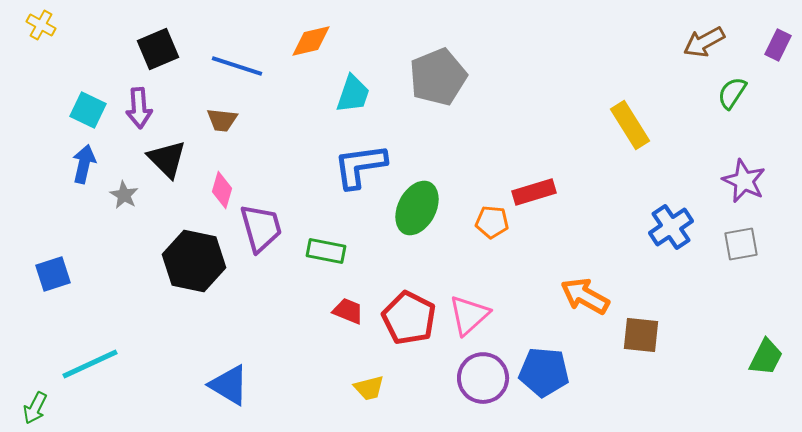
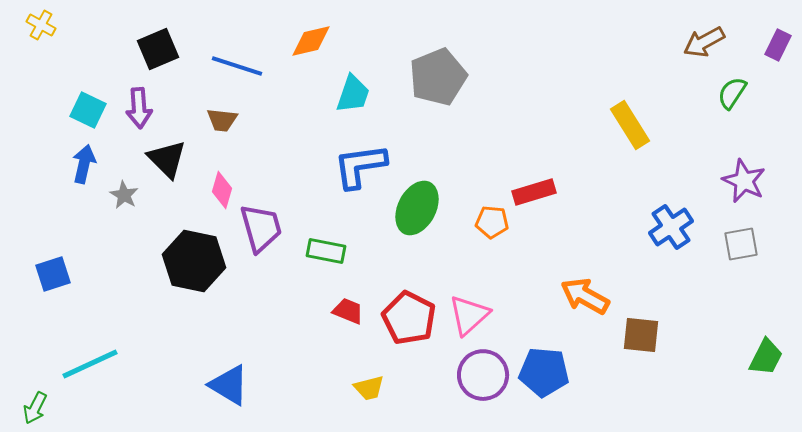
purple circle: moved 3 px up
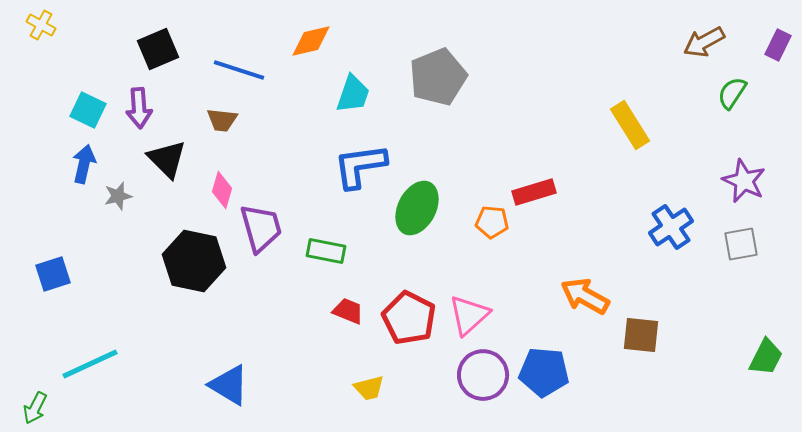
blue line: moved 2 px right, 4 px down
gray star: moved 6 px left, 1 px down; rotated 28 degrees clockwise
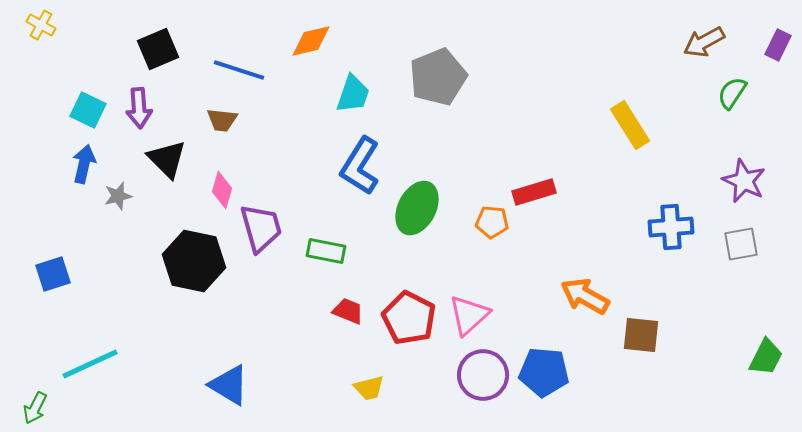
blue L-shape: rotated 50 degrees counterclockwise
blue cross: rotated 30 degrees clockwise
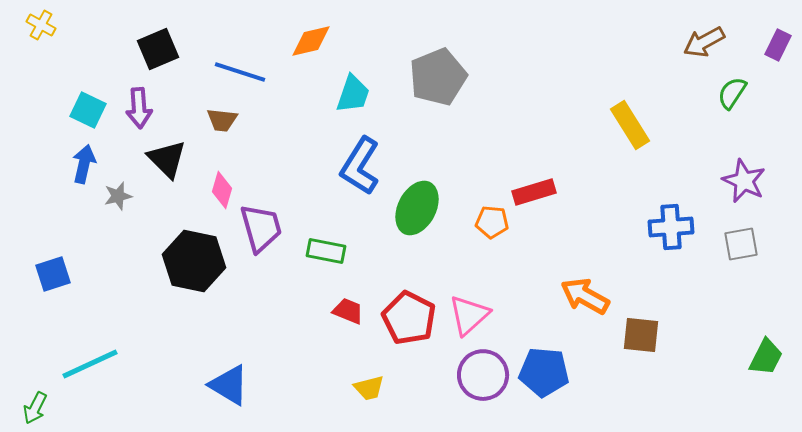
blue line: moved 1 px right, 2 px down
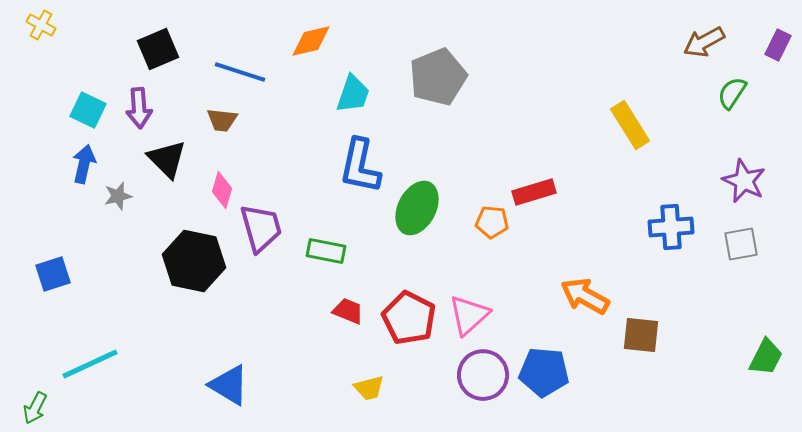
blue L-shape: rotated 20 degrees counterclockwise
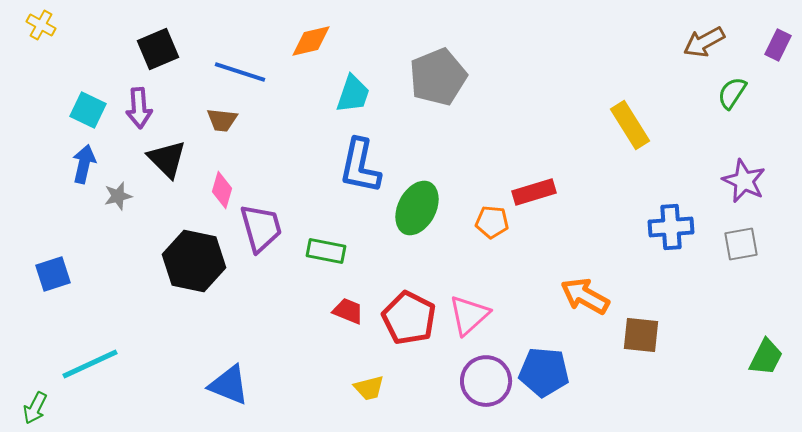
purple circle: moved 3 px right, 6 px down
blue triangle: rotated 9 degrees counterclockwise
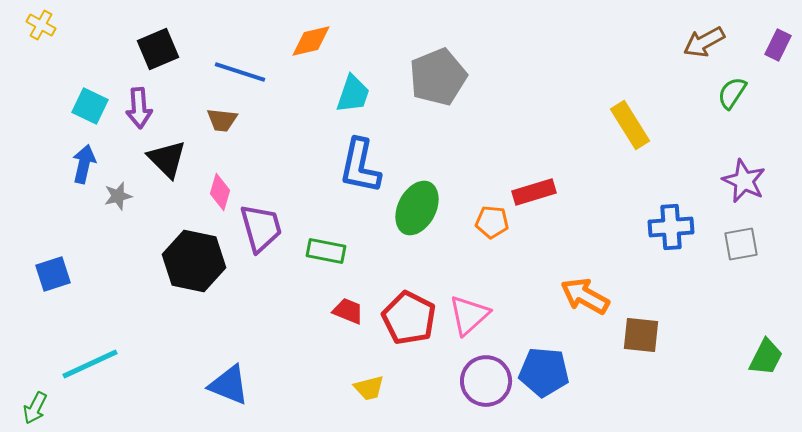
cyan square: moved 2 px right, 4 px up
pink diamond: moved 2 px left, 2 px down
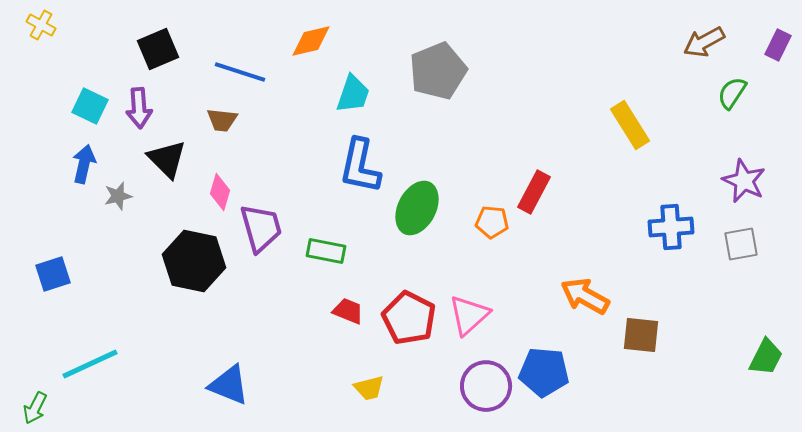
gray pentagon: moved 6 px up
red rectangle: rotated 45 degrees counterclockwise
purple circle: moved 5 px down
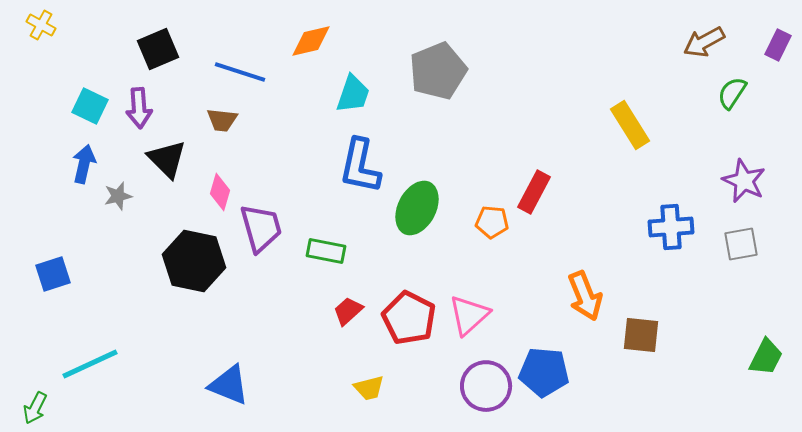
orange arrow: rotated 141 degrees counterclockwise
red trapezoid: rotated 64 degrees counterclockwise
